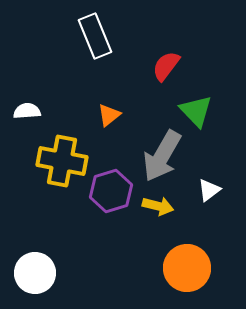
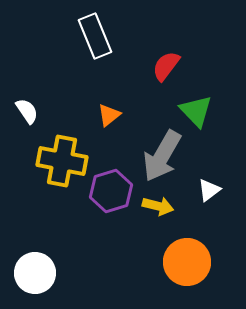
white semicircle: rotated 60 degrees clockwise
orange circle: moved 6 px up
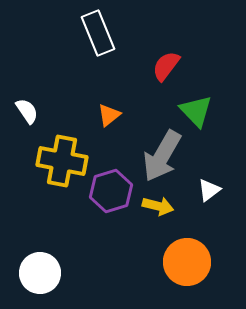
white rectangle: moved 3 px right, 3 px up
white circle: moved 5 px right
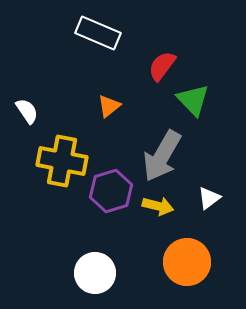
white rectangle: rotated 45 degrees counterclockwise
red semicircle: moved 4 px left
green triangle: moved 3 px left, 11 px up
orange triangle: moved 9 px up
white triangle: moved 8 px down
white circle: moved 55 px right
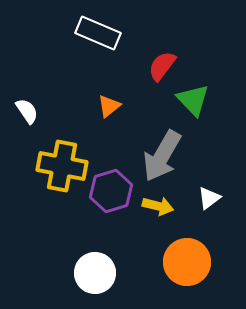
yellow cross: moved 5 px down
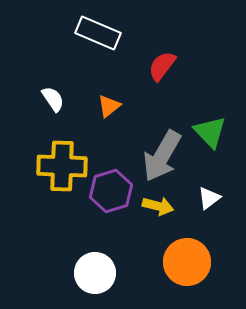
green triangle: moved 17 px right, 32 px down
white semicircle: moved 26 px right, 12 px up
yellow cross: rotated 9 degrees counterclockwise
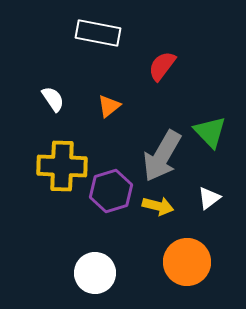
white rectangle: rotated 12 degrees counterclockwise
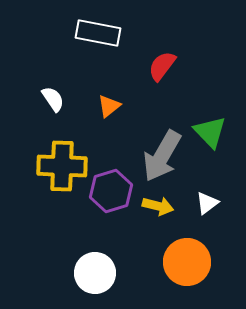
white triangle: moved 2 px left, 5 px down
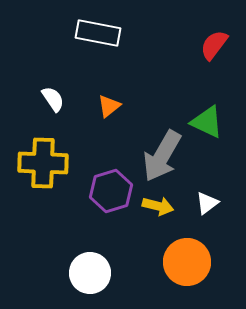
red semicircle: moved 52 px right, 21 px up
green triangle: moved 3 px left, 10 px up; rotated 21 degrees counterclockwise
yellow cross: moved 19 px left, 3 px up
white circle: moved 5 px left
